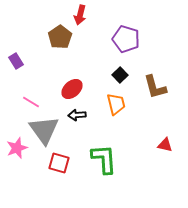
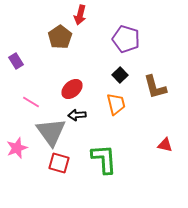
gray triangle: moved 7 px right, 2 px down
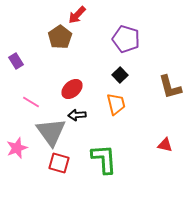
red arrow: moved 3 px left; rotated 30 degrees clockwise
brown L-shape: moved 15 px right
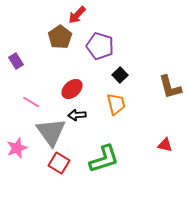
purple pentagon: moved 26 px left, 7 px down
green L-shape: rotated 76 degrees clockwise
red square: rotated 15 degrees clockwise
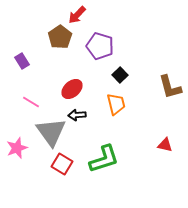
purple rectangle: moved 6 px right
red square: moved 3 px right, 1 px down
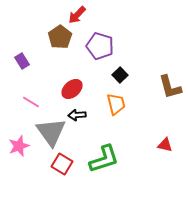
pink star: moved 2 px right, 2 px up
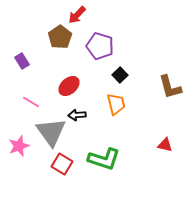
red ellipse: moved 3 px left, 3 px up
green L-shape: rotated 36 degrees clockwise
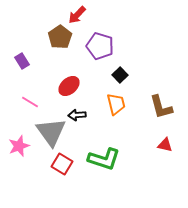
brown L-shape: moved 9 px left, 20 px down
pink line: moved 1 px left
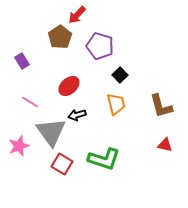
brown L-shape: moved 1 px up
black arrow: rotated 12 degrees counterclockwise
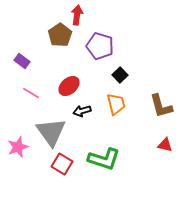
red arrow: rotated 144 degrees clockwise
brown pentagon: moved 2 px up
purple rectangle: rotated 21 degrees counterclockwise
pink line: moved 1 px right, 9 px up
black arrow: moved 5 px right, 4 px up
pink star: moved 1 px left, 1 px down
